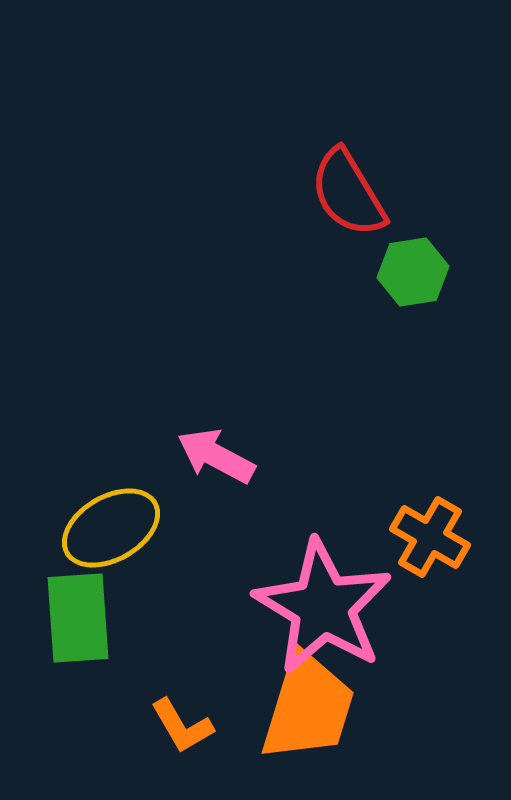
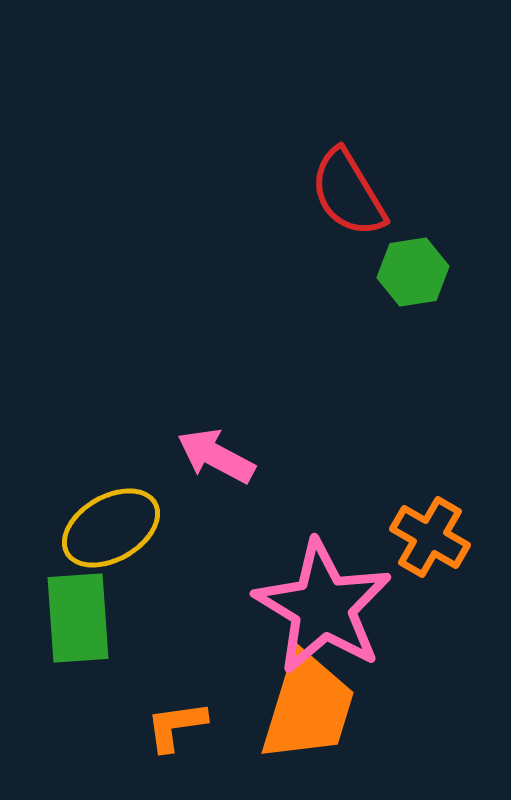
orange L-shape: moved 6 px left; rotated 112 degrees clockwise
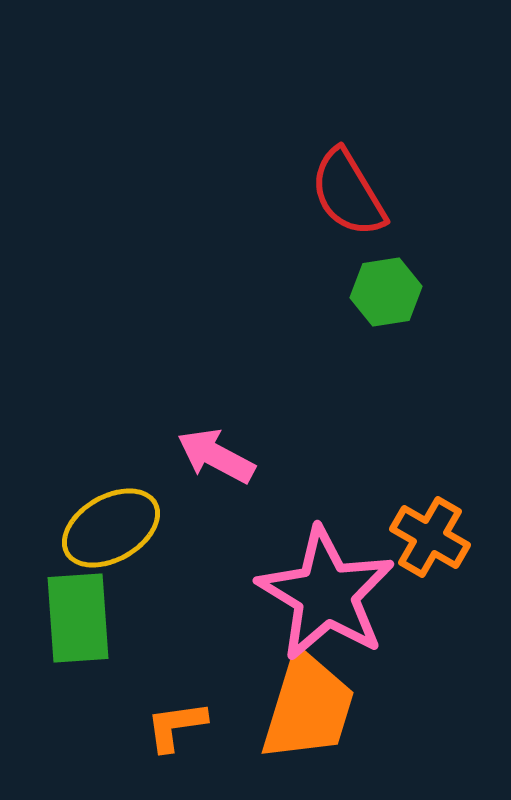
green hexagon: moved 27 px left, 20 px down
pink star: moved 3 px right, 13 px up
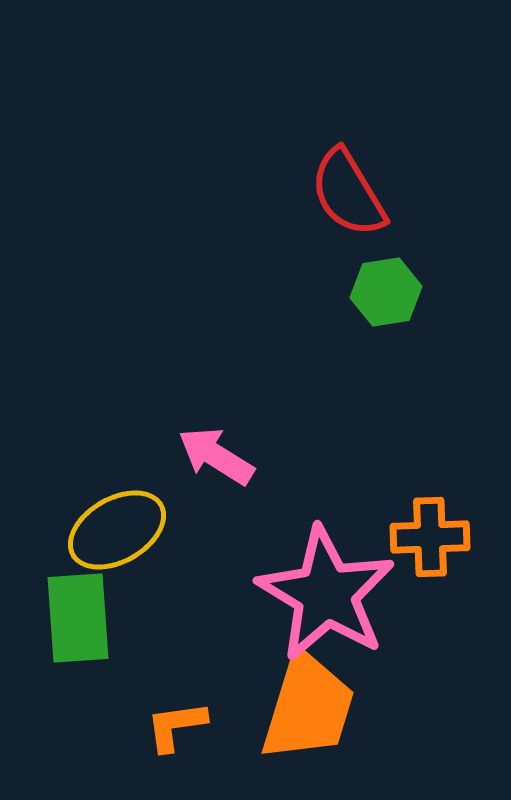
pink arrow: rotated 4 degrees clockwise
yellow ellipse: moved 6 px right, 2 px down
orange cross: rotated 32 degrees counterclockwise
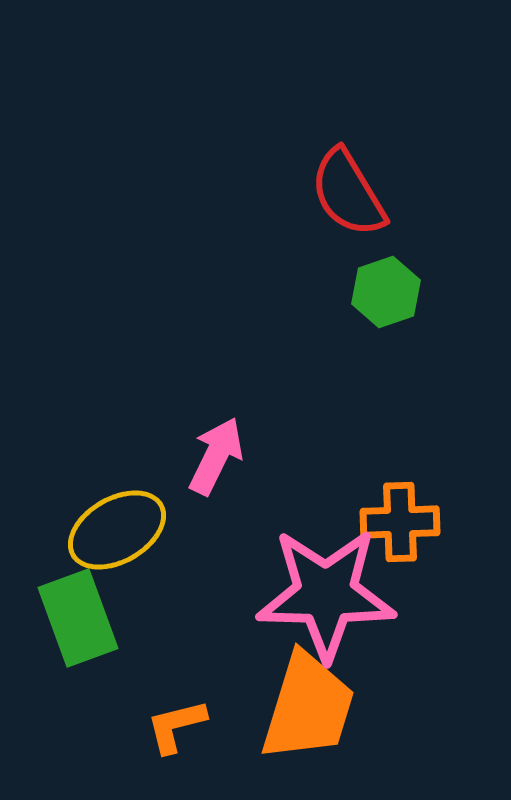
green hexagon: rotated 10 degrees counterclockwise
pink arrow: rotated 84 degrees clockwise
orange cross: moved 30 px left, 15 px up
pink star: rotated 30 degrees counterclockwise
green rectangle: rotated 16 degrees counterclockwise
orange L-shape: rotated 6 degrees counterclockwise
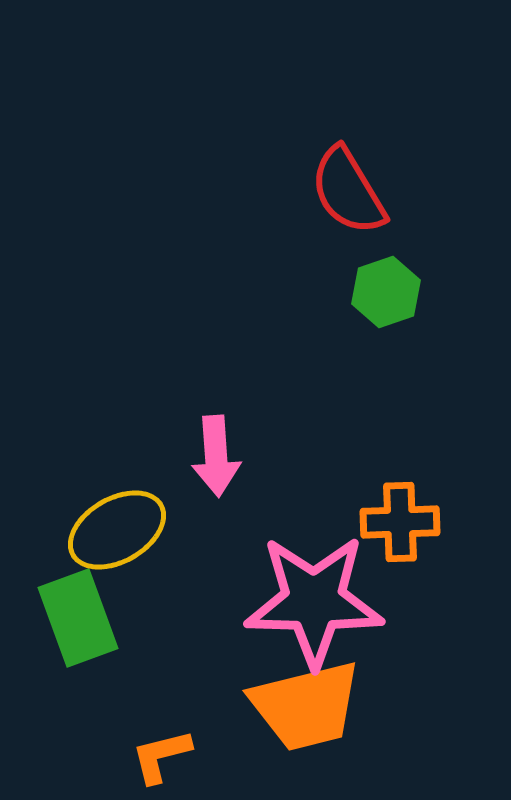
red semicircle: moved 2 px up
pink arrow: rotated 150 degrees clockwise
pink star: moved 12 px left, 7 px down
orange trapezoid: moved 2 px left, 1 px up; rotated 59 degrees clockwise
orange L-shape: moved 15 px left, 30 px down
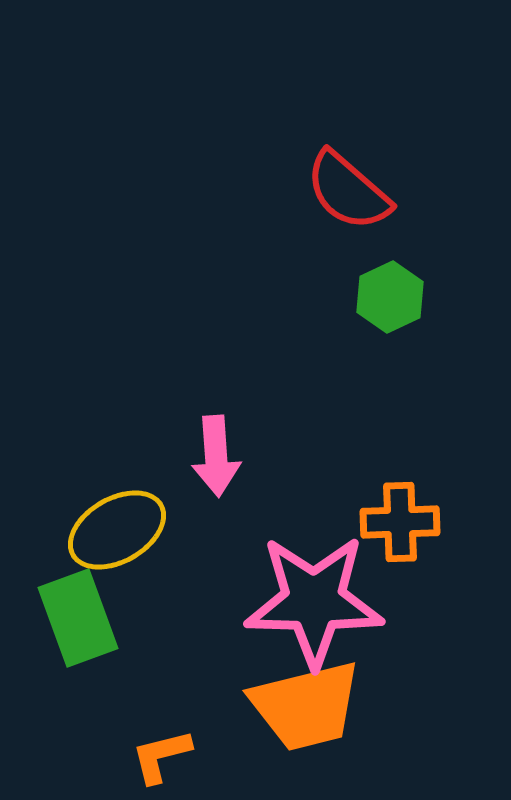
red semicircle: rotated 18 degrees counterclockwise
green hexagon: moved 4 px right, 5 px down; rotated 6 degrees counterclockwise
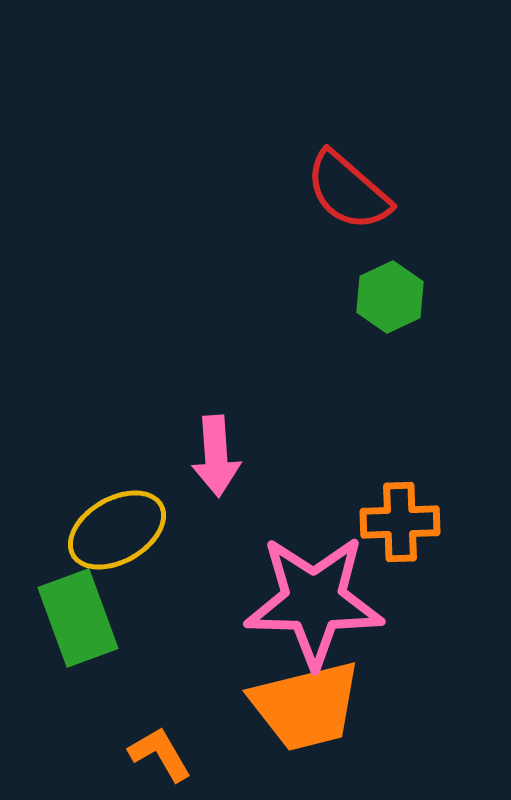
orange L-shape: moved 1 px left, 2 px up; rotated 74 degrees clockwise
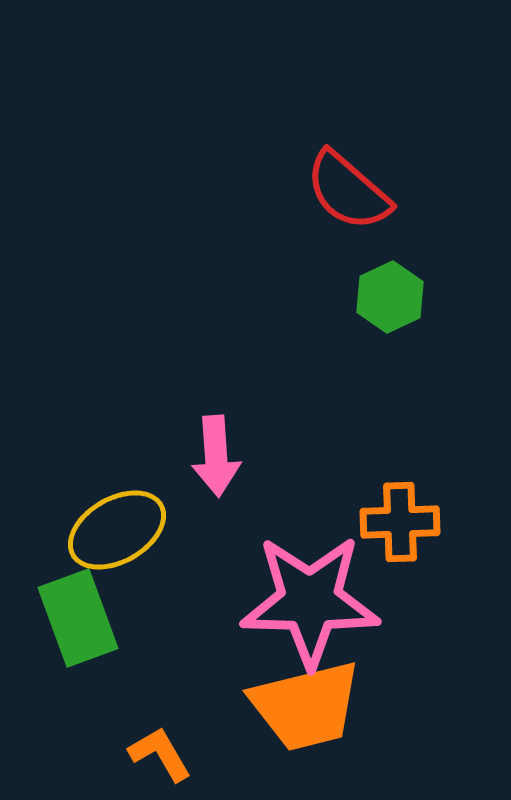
pink star: moved 4 px left
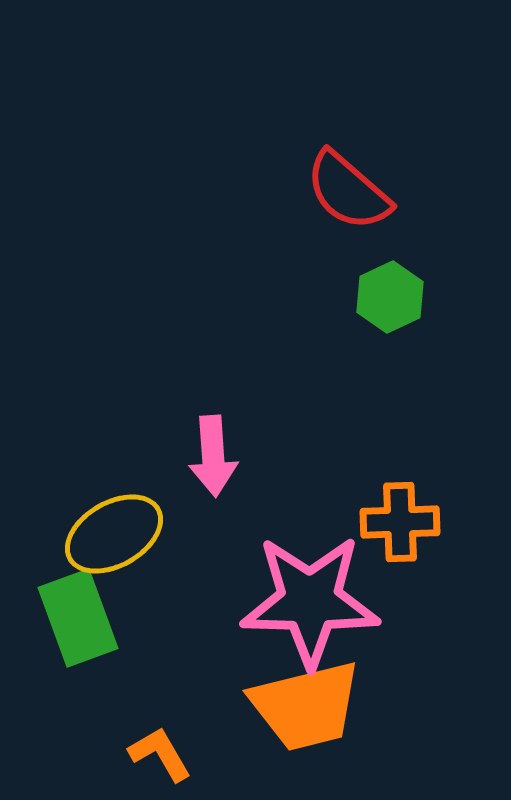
pink arrow: moved 3 px left
yellow ellipse: moved 3 px left, 4 px down
